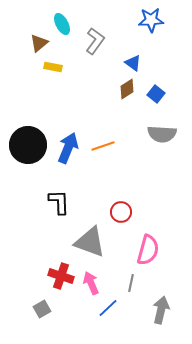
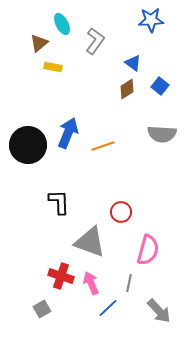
blue square: moved 4 px right, 8 px up
blue arrow: moved 15 px up
gray line: moved 2 px left
gray arrow: moved 2 px left, 1 px down; rotated 124 degrees clockwise
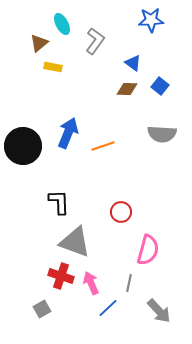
brown diamond: rotated 35 degrees clockwise
black circle: moved 5 px left, 1 px down
gray triangle: moved 15 px left
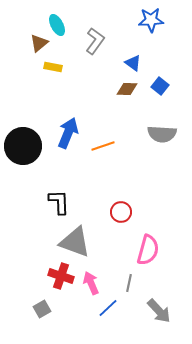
cyan ellipse: moved 5 px left, 1 px down
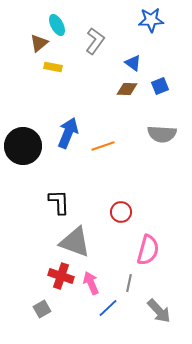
blue square: rotated 30 degrees clockwise
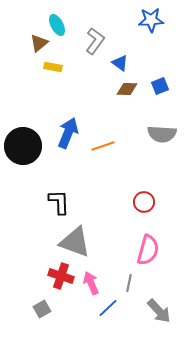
blue triangle: moved 13 px left
red circle: moved 23 px right, 10 px up
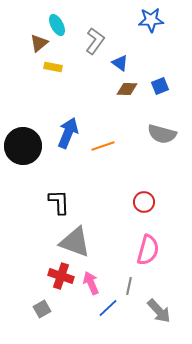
gray semicircle: rotated 12 degrees clockwise
gray line: moved 3 px down
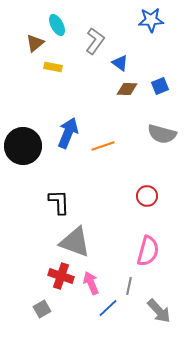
brown triangle: moved 4 px left
red circle: moved 3 px right, 6 px up
pink semicircle: moved 1 px down
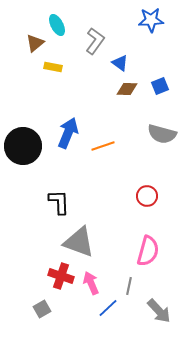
gray triangle: moved 4 px right
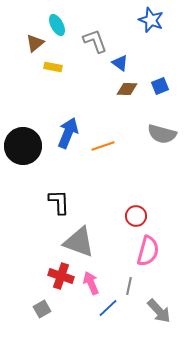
blue star: rotated 25 degrees clockwise
gray L-shape: rotated 56 degrees counterclockwise
red circle: moved 11 px left, 20 px down
